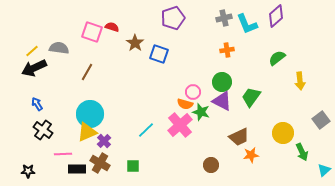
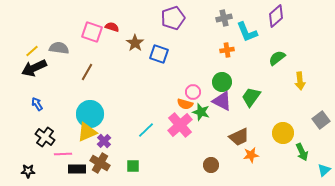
cyan L-shape: moved 8 px down
black cross: moved 2 px right, 7 px down
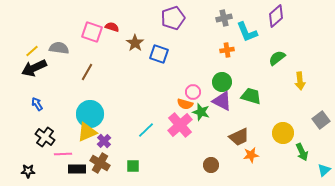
green trapezoid: moved 1 px up; rotated 70 degrees clockwise
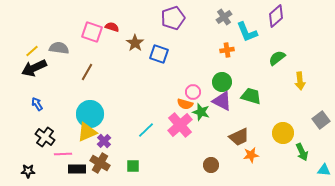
gray cross: moved 1 px up; rotated 21 degrees counterclockwise
cyan triangle: rotated 48 degrees clockwise
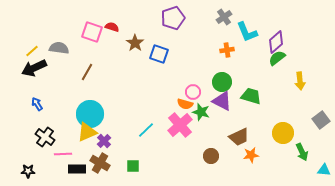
purple diamond: moved 26 px down
brown circle: moved 9 px up
